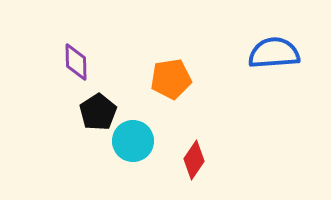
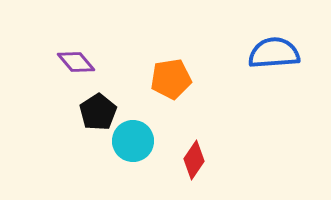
purple diamond: rotated 39 degrees counterclockwise
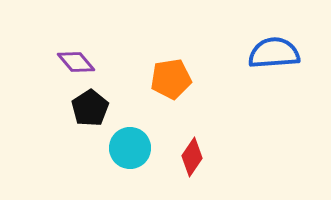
black pentagon: moved 8 px left, 4 px up
cyan circle: moved 3 px left, 7 px down
red diamond: moved 2 px left, 3 px up
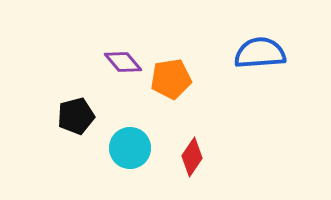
blue semicircle: moved 14 px left
purple diamond: moved 47 px right
black pentagon: moved 14 px left, 8 px down; rotated 18 degrees clockwise
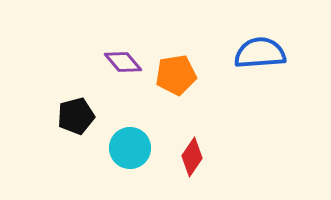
orange pentagon: moved 5 px right, 4 px up
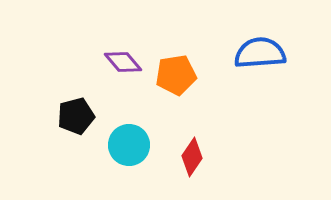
cyan circle: moved 1 px left, 3 px up
